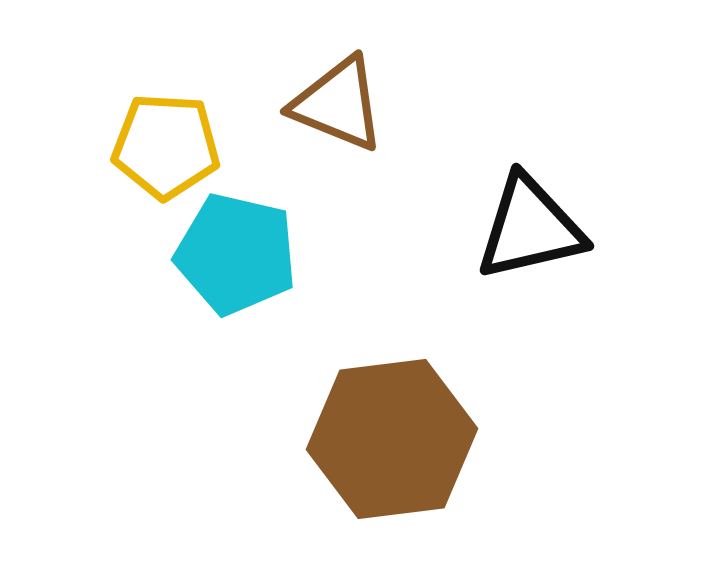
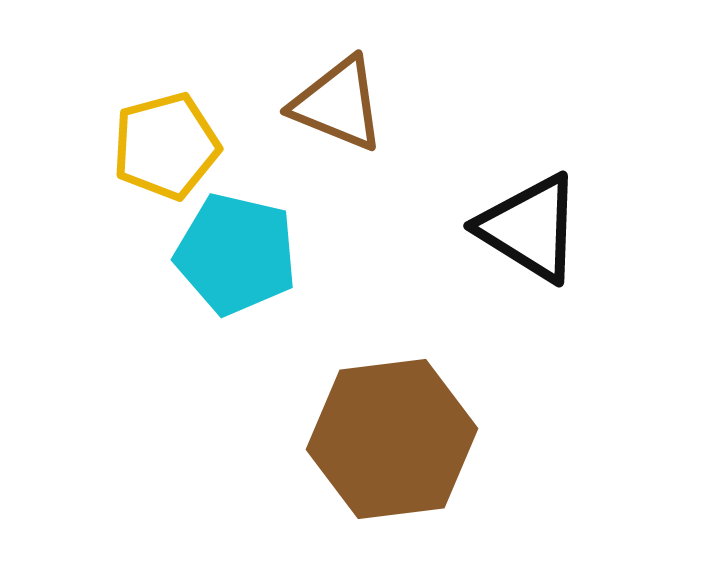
yellow pentagon: rotated 18 degrees counterclockwise
black triangle: rotated 45 degrees clockwise
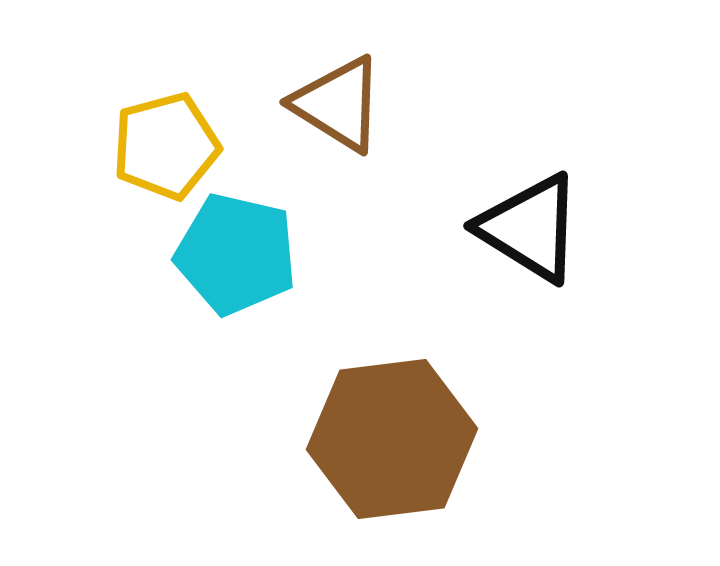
brown triangle: rotated 10 degrees clockwise
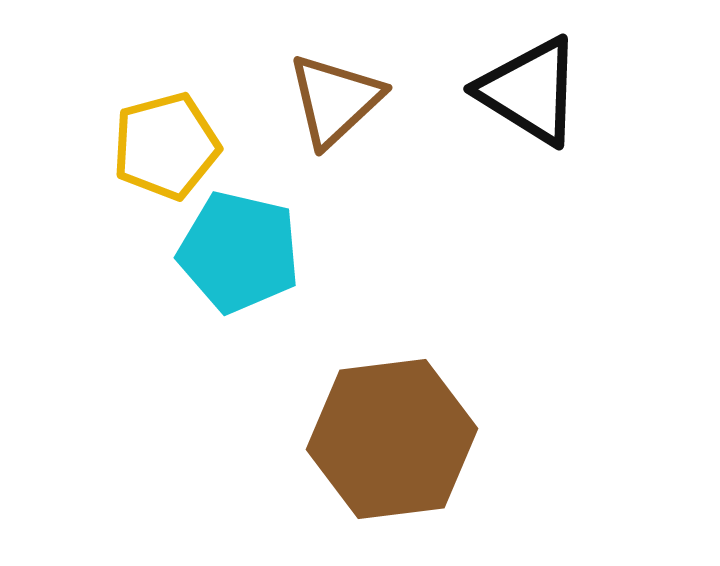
brown triangle: moved 3 px left, 4 px up; rotated 45 degrees clockwise
black triangle: moved 137 px up
cyan pentagon: moved 3 px right, 2 px up
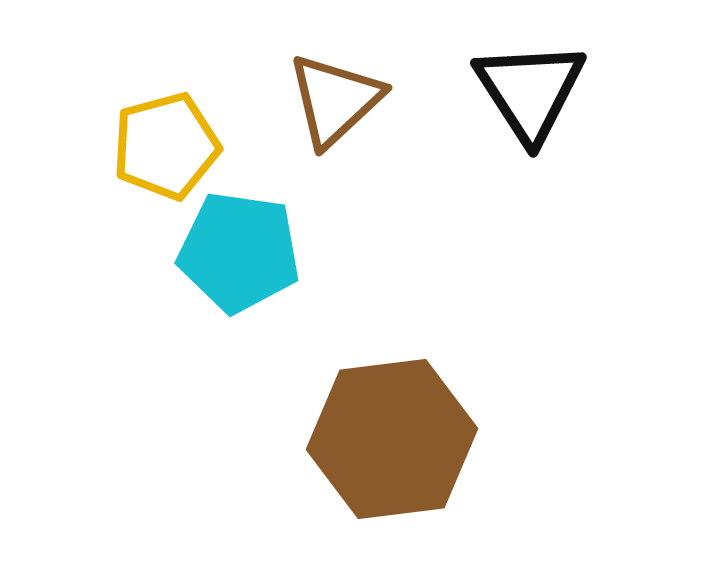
black triangle: rotated 25 degrees clockwise
cyan pentagon: rotated 5 degrees counterclockwise
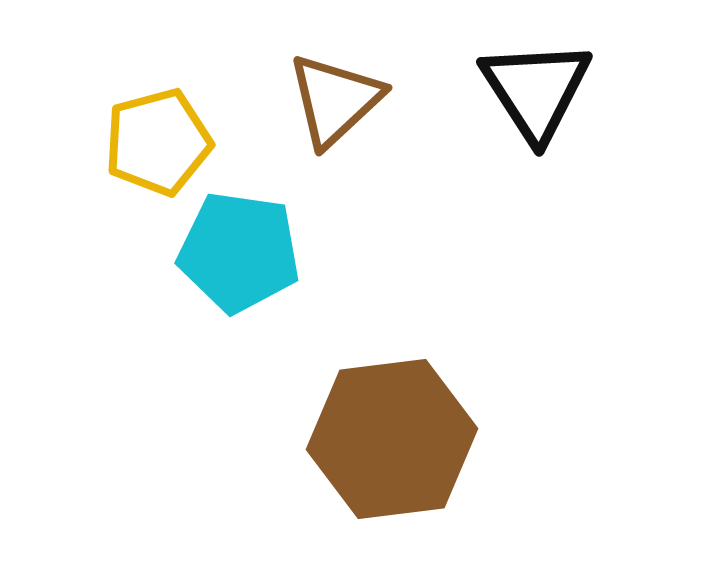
black triangle: moved 6 px right, 1 px up
yellow pentagon: moved 8 px left, 4 px up
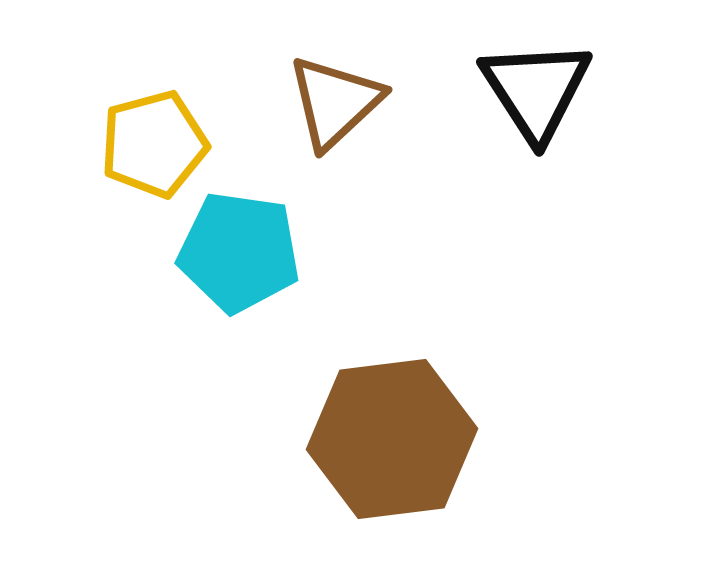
brown triangle: moved 2 px down
yellow pentagon: moved 4 px left, 2 px down
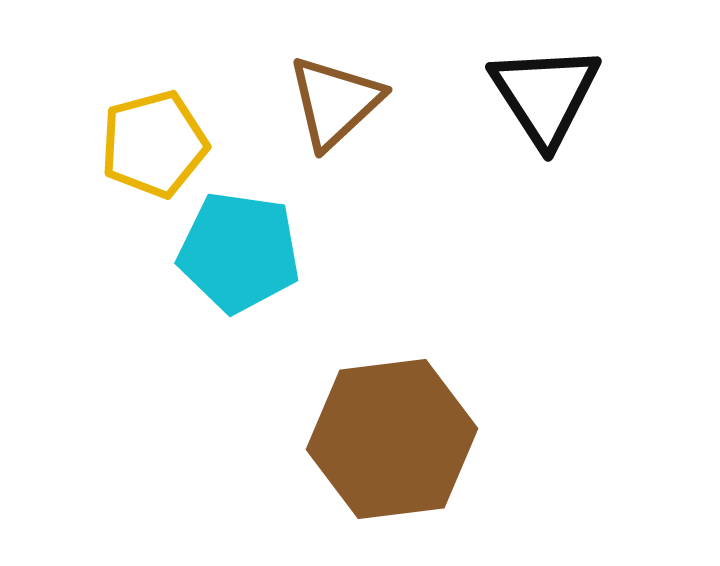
black triangle: moved 9 px right, 5 px down
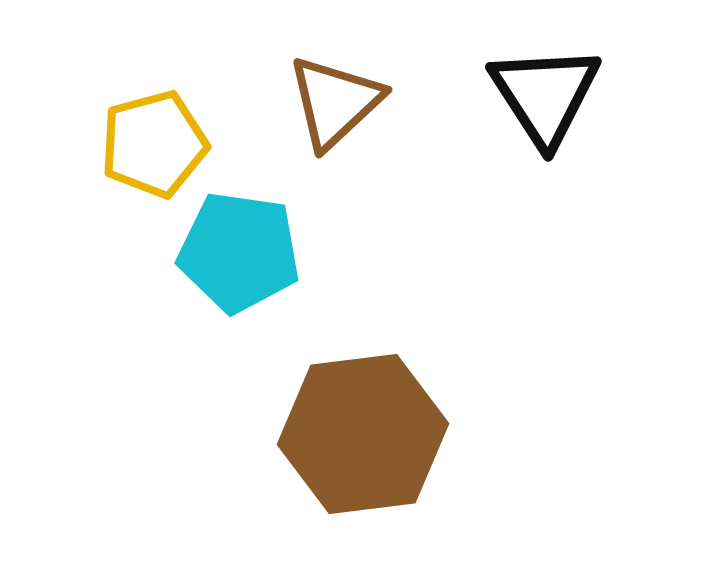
brown hexagon: moved 29 px left, 5 px up
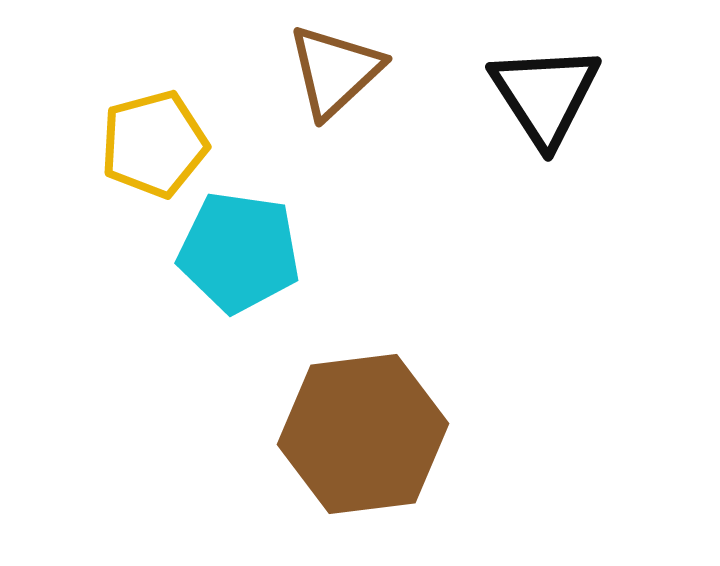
brown triangle: moved 31 px up
